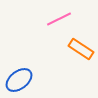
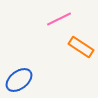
orange rectangle: moved 2 px up
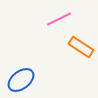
blue ellipse: moved 2 px right
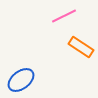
pink line: moved 5 px right, 3 px up
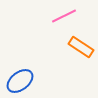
blue ellipse: moved 1 px left, 1 px down
